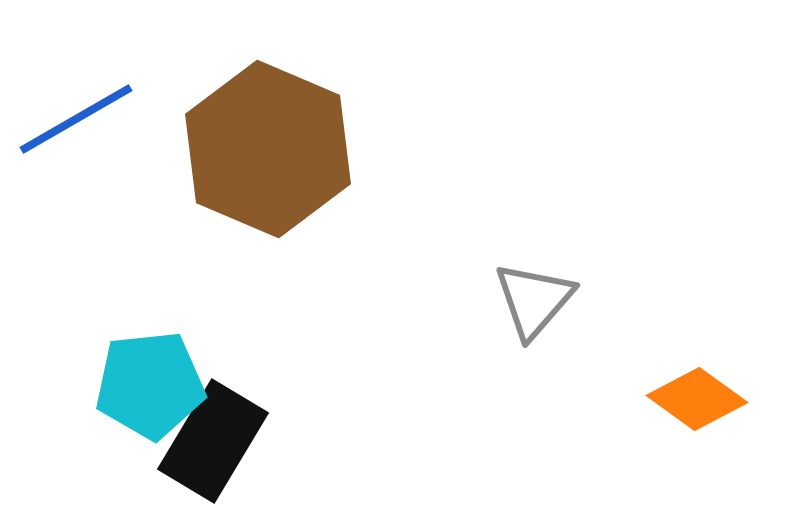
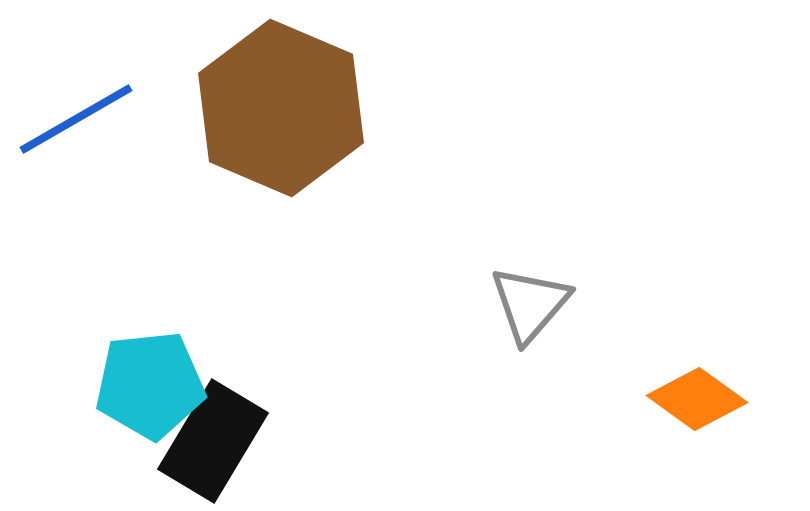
brown hexagon: moved 13 px right, 41 px up
gray triangle: moved 4 px left, 4 px down
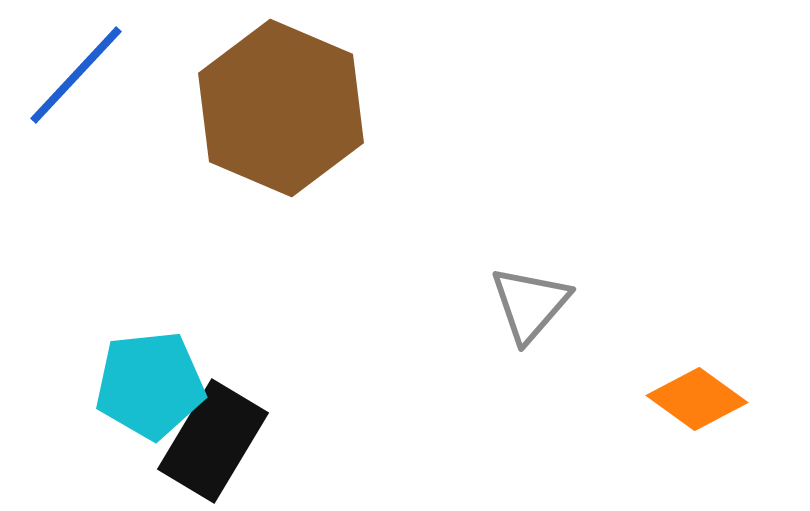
blue line: moved 44 px up; rotated 17 degrees counterclockwise
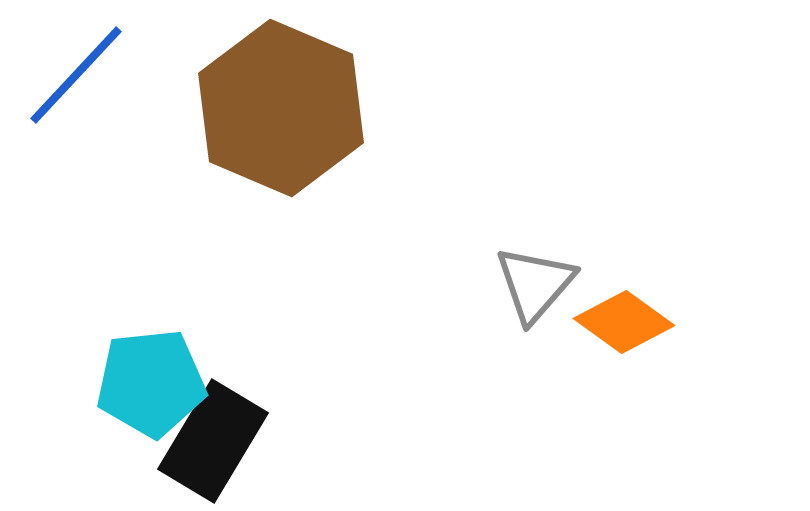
gray triangle: moved 5 px right, 20 px up
cyan pentagon: moved 1 px right, 2 px up
orange diamond: moved 73 px left, 77 px up
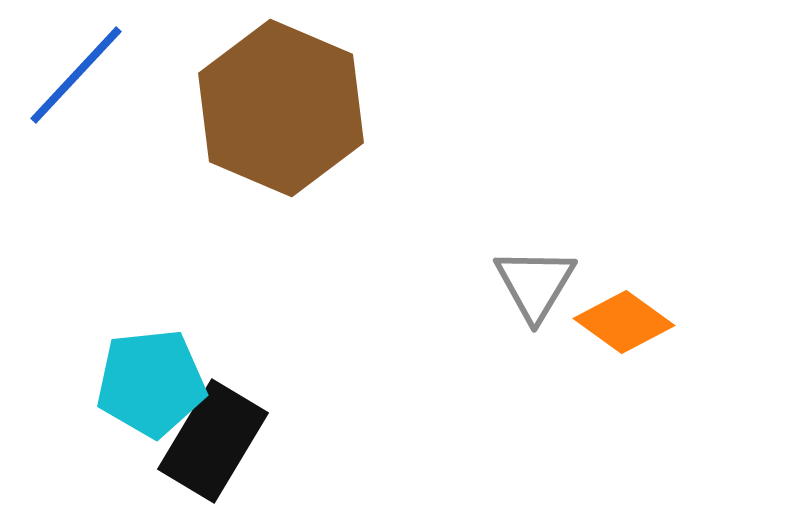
gray triangle: rotated 10 degrees counterclockwise
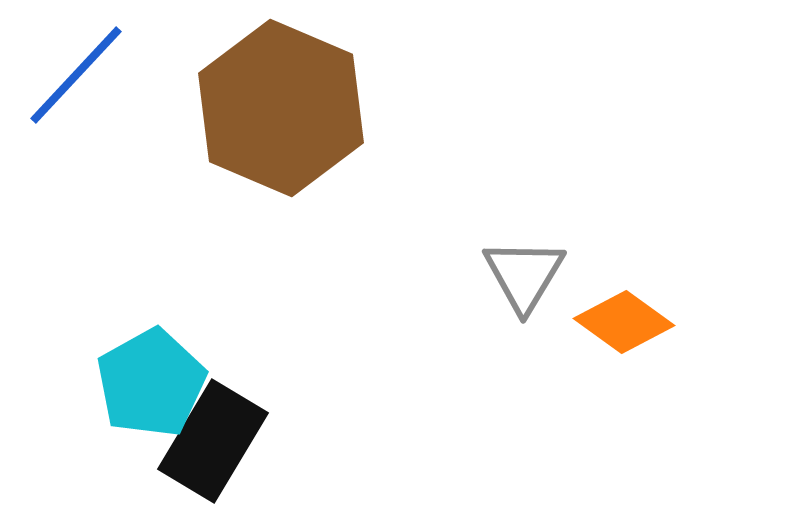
gray triangle: moved 11 px left, 9 px up
cyan pentagon: rotated 23 degrees counterclockwise
